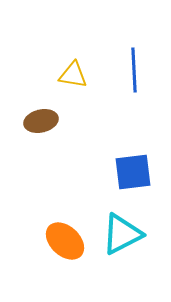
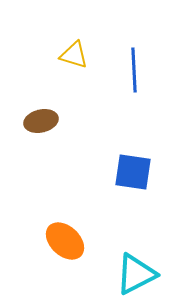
yellow triangle: moved 1 px right, 20 px up; rotated 8 degrees clockwise
blue square: rotated 15 degrees clockwise
cyan triangle: moved 14 px right, 40 px down
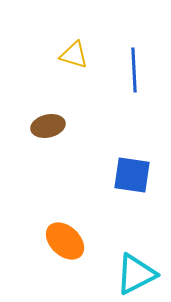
brown ellipse: moved 7 px right, 5 px down
blue square: moved 1 px left, 3 px down
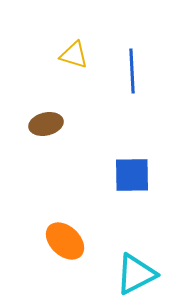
blue line: moved 2 px left, 1 px down
brown ellipse: moved 2 px left, 2 px up
blue square: rotated 9 degrees counterclockwise
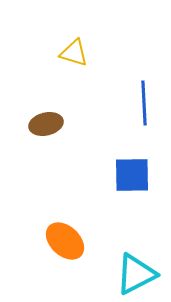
yellow triangle: moved 2 px up
blue line: moved 12 px right, 32 px down
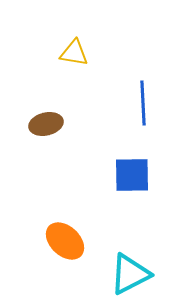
yellow triangle: rotated 8 degrees counterclockwise
blue line: moved 1 px left
cyan triangle: moved 6 px left
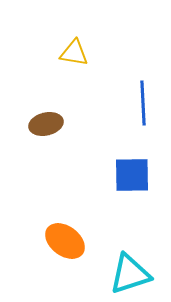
orange ellipse: rotated 6 degrees counterclockwise
cyan triangle: rotated 9 degrees clockwise
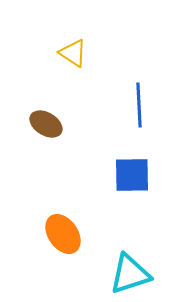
yellow triangle: moved 1 px left; rotated 24 degrees clockwise
blue line: moved 4 px left, 2 px down
brown ellipse: rotated 44 degrees clockwise
orange ellipse: moved 2 px left, 7 px up; rotated 18 degrees clockwise
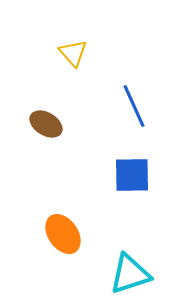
yellow triangle: rotated 16 degrees clockwise
blue line: moved 5 px left, 1 px down; rotated 21 degrees counterclockwise
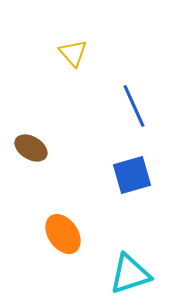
brown ellipse: moved 15 px left, 24 px down
blue square: rotated 15 degrees counterclockwise
